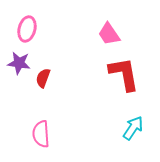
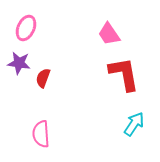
pink ellipse: moved 1 px left, 1 px up; rotated 10 degrees clockwise
cyan arrow: moved 1 px right, 4 px up
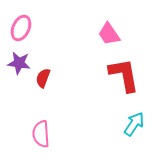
pink ellipse: moved 5 px left
red L-shape: moved 1 px down
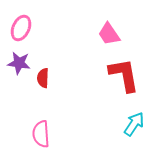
red semicircle: rotated 18 degrees counterclockwise
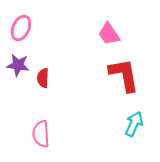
purple star: moved 1 px left, 2 px down
cyan arrow: rotated 10 degrees counterclockwise
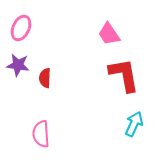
red semicircle: moved 2 px right
